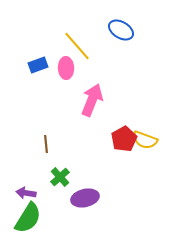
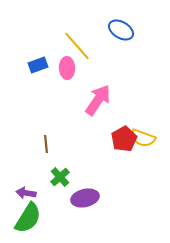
pink ellipse: moved 1 px right
pink arrow: moved 6 px right; rotated 12 degrees clockwise
yellow semicircle: moved 2 px left, 2 px up
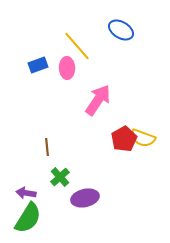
brown line: moved 1 px right, 3 px down
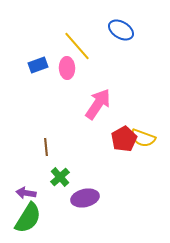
pink arrow: moved 4 px down
brown line: moved 1 px left
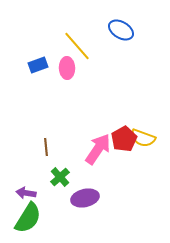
pink arrow: moved 45 px down
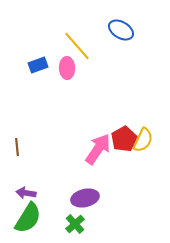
yellow semicircle: moved 2 px down; rotated 85 degrees counterclockwise
brown line: moved 29 px left
green cross: moved 15 px right, 47 px down
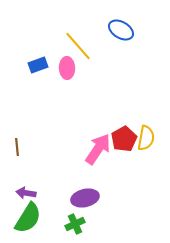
yellow line: moved 1 px right
yellow semicircle: moved 3 px right, 2 px up; rotated 15 degrees counterclockwise
green cross: rotated 18 degrees clockwise
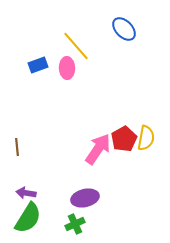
blue ellipse: moved 3 px right, 1 px up; rotated 15 degrees clockwise
yellow line: moved 2 px left
